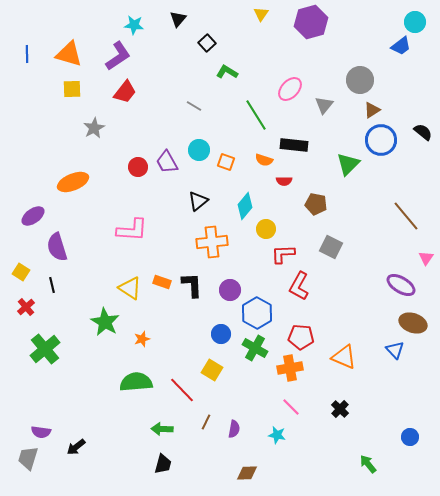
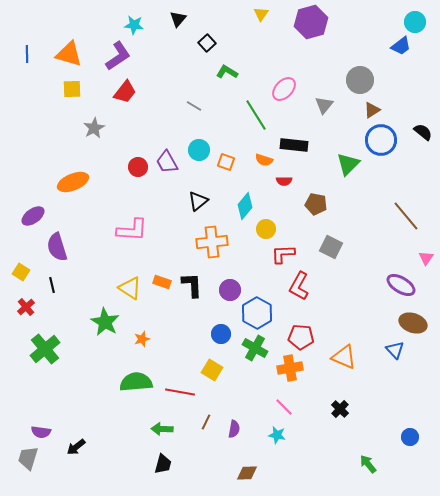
pink ellipse at (290, 89): moved 6 px left
red line at (182, 390): moved 2 px left, 2 px down; rotated 36 degrees counterclockwise
pink line at (291, 407): moved 7 px left
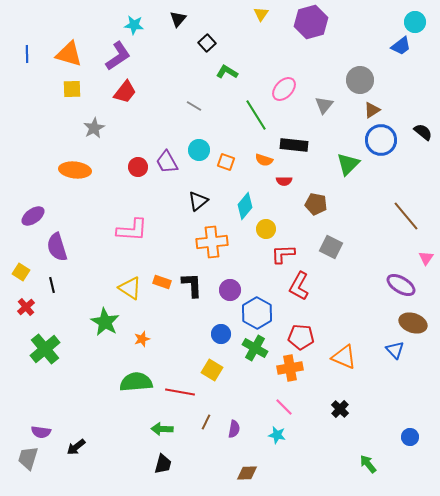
orange ellipse at (73, 182): moved 2 px right, 12 px up; rotated 28 degrees clockwise
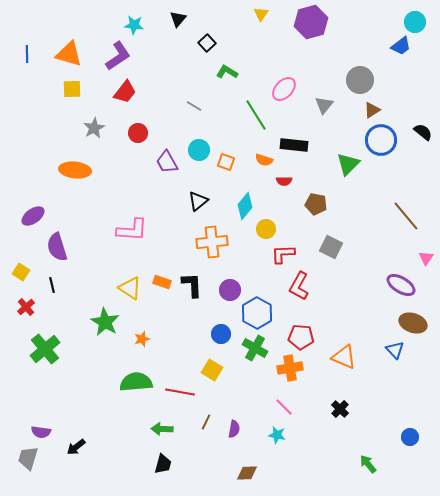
red circle at (138, 167): moved 34 px up
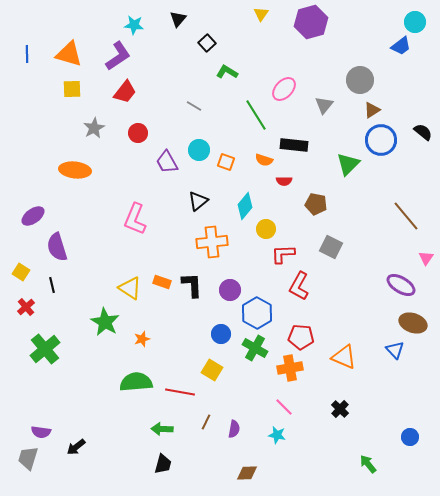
pink L-shape at (132, 230): moved 3 px right, 11 px up; rotated 108 degrees clockwise
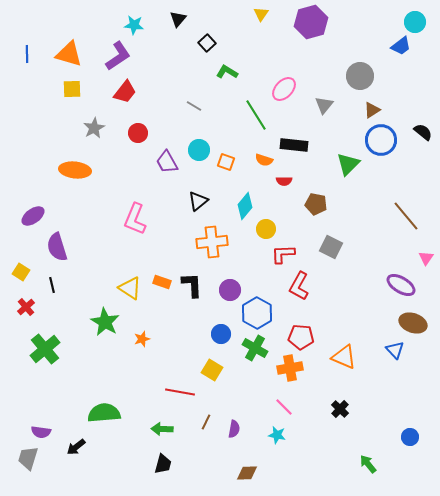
gray circle at (360, 80): moved 4 px up
green semicircle at (136, 382): moved 32 px left, 31 px down
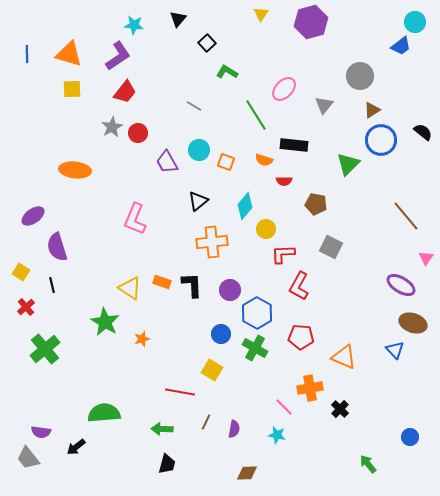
gray star at (94, 128): moved 18 px right, 1 px up
orange cross at (290, 368): moved 20 px right, 20 px down
gray trapezoid at (28, 458): rotated 55 degrees counterclockwise
black trapezoid at (163, 464): moved 4 px right
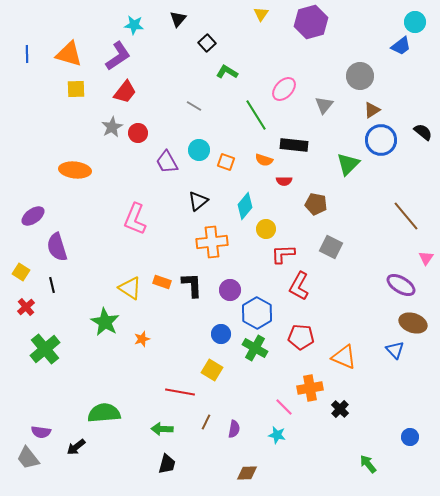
yellow square at (72, 89): moved 4 px right
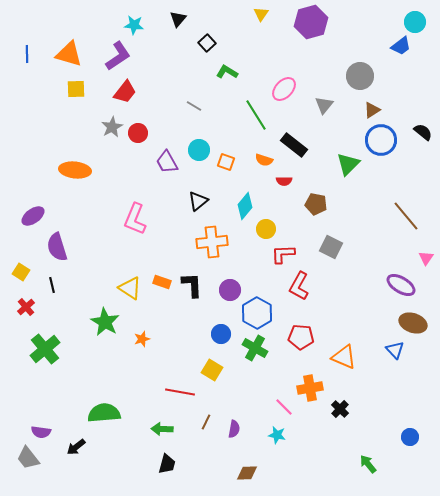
black rectangle at (294, 145): rotated 32 degrees clockwise
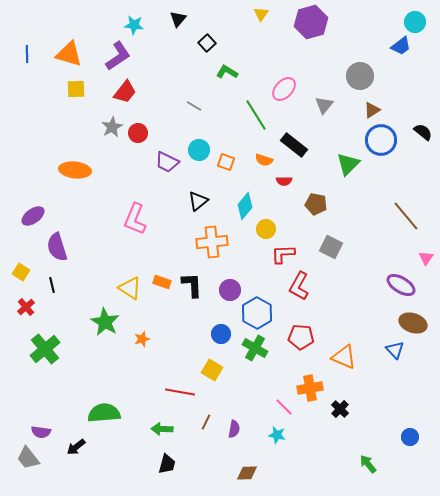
purple trapezoid at (167, 162): rotated 35 degrees counterclockwise
